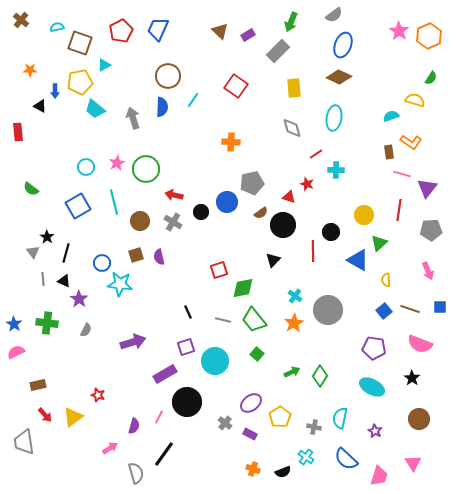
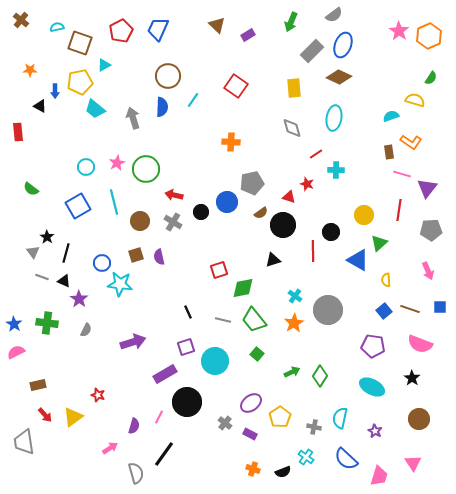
brown triangle at (220, 31): moved 3 px left, 6 px up
gray rectangle at (278, 51): moved 34 px right
black triangle at (273, 260): rotated 28 degrees clockwise
gray line at (43, 279): moved 1 px left, 2 px up; rotated 64 degrees counterclockwise
purple pentagon at (374, 348): moved 1 px left, 2 px up
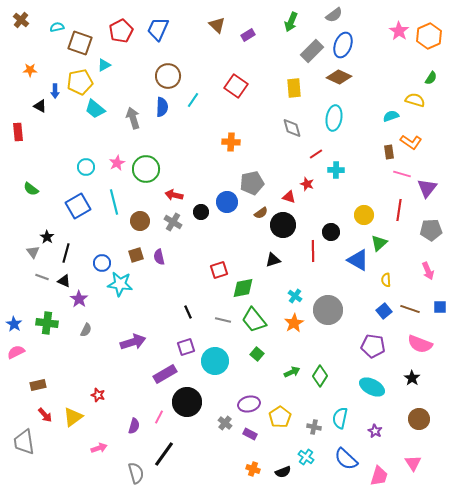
purple ellipse at (251, 403): moved 2 px left, 1 px down; rotated 25 degrees clockwise
pink arrow at (110, 448): moved 11 px left; rotated 14 degrees clockwise
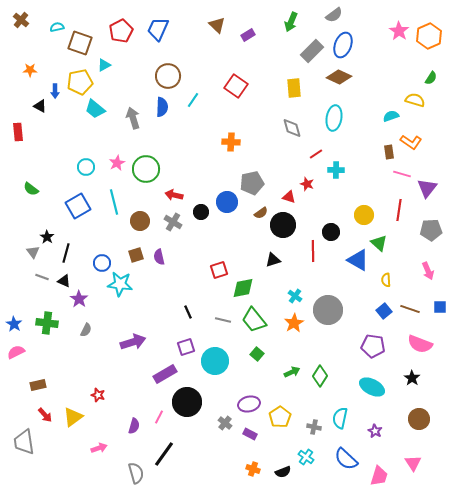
green triangle at (379, 243): rotated 36 degrees counterclockwise
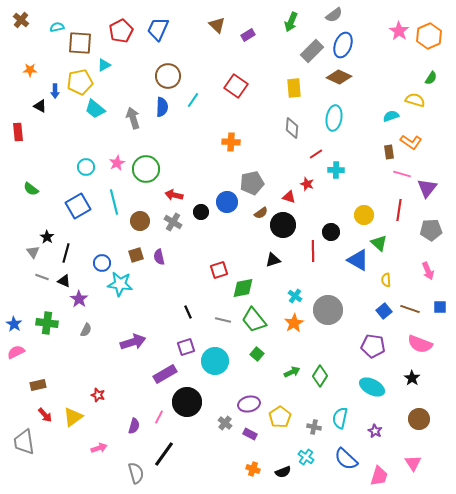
brown square at (80, 43): rotated 15 degrees counterclockwise
gray diamond at (292, 128): rotated 20 degrees clockwise
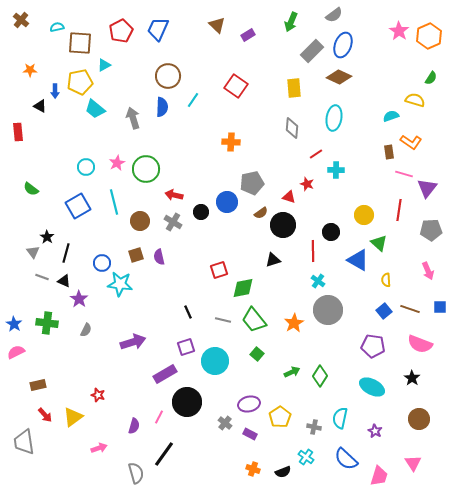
pink line at (402, 174): moved 2 px right
cyan cross at (295, 296): moved 23 px right, 15 px up
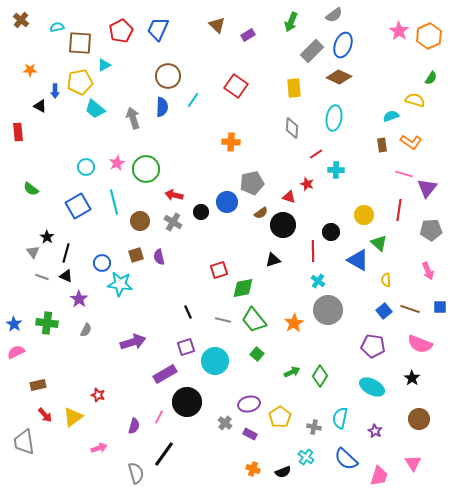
brown rectangle at (389, 152): moved 7 px left, 7 px up
black triangle at (64, 281): moved 2 px right, 5 px up
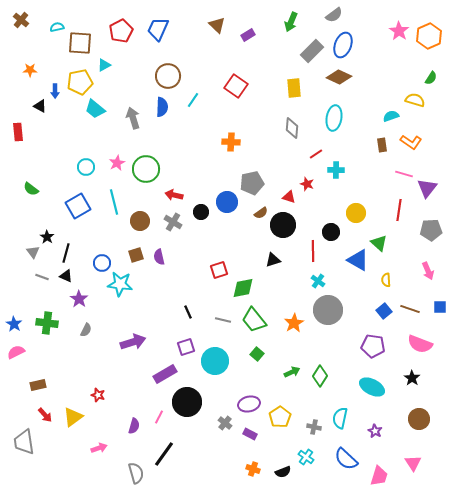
yellow circle at (364, 215): moved 8 px left, 2 px up
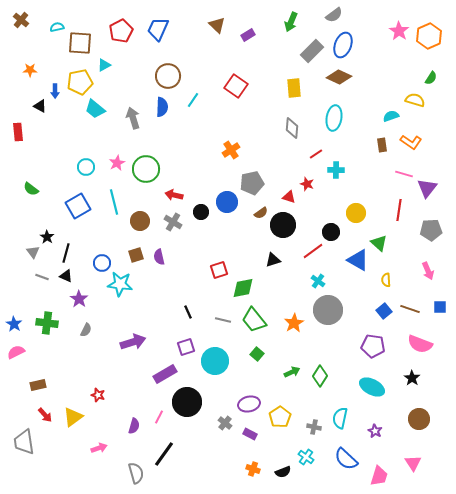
orange cross at (231, 142): moved 8 px down; rotated 36 degrees counterclockwise
red line at (313, 251): rotated 55 degrees clockwise
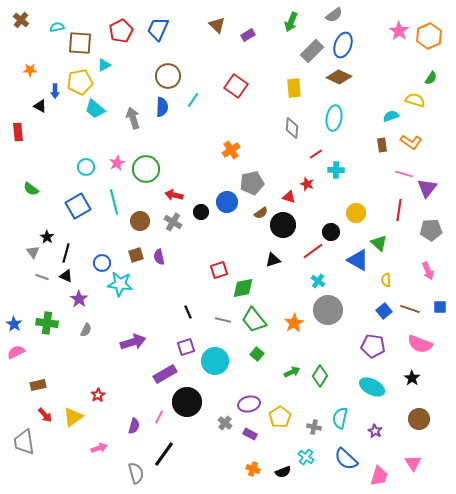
red star at (98, 395): rotated 24 degrees clockwise
